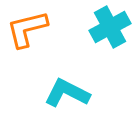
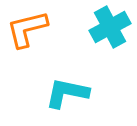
cyan L-shape: rotated 15 degrees counterclockwise
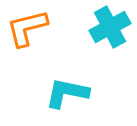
orange L-shape: moved 1 px up
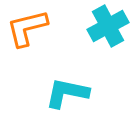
cyan cross: moved 2 px left, 1 px up
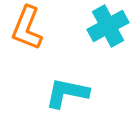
orange L-shape: rotated 54 degrees counterclockwise
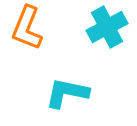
cyan cross: moved 1 px left, 1 px down
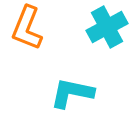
cyan L-shape: moved 5 px right
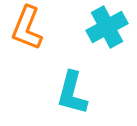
cyan L-shape: rotated 87 degrees counterclockwise
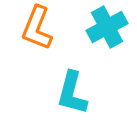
orange L-shape: moved 10 px right
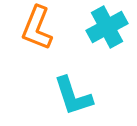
cyan L-shape: moved 1 px right, 3 px down; rotated 33 degrees counterclockwise
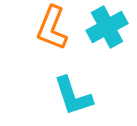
orange L-shape: moved 15 px right
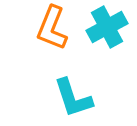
cyan L-shape: moved 2 px down
